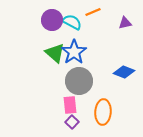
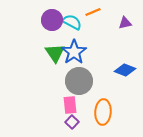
green triangle: rotated 15 degrees clockwise
blue diamond: moved 1 px right, 2 px up
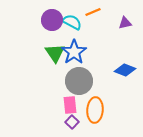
orange ellipse: moved 8 px left, 2 px up
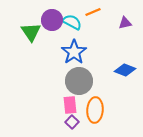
green triangle: moved 24 px left, 21 px up
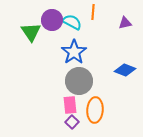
orange line: rotated 63 degrees counterclockwise
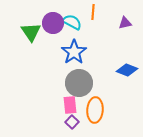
purple circle: moved 1 px right, 3 px down
blue diamond: moved 2 px right
gray circle: moved 2 px down
